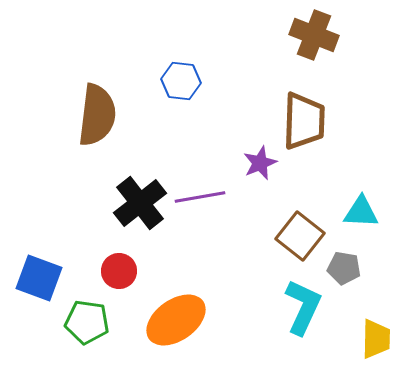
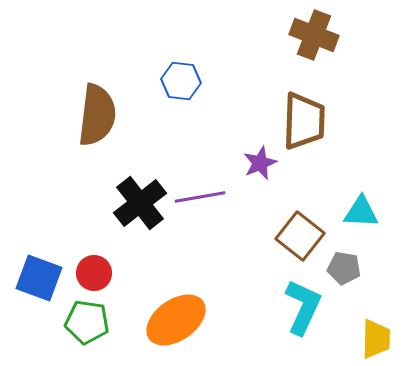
red circle: moved 25 px left, 2 px down
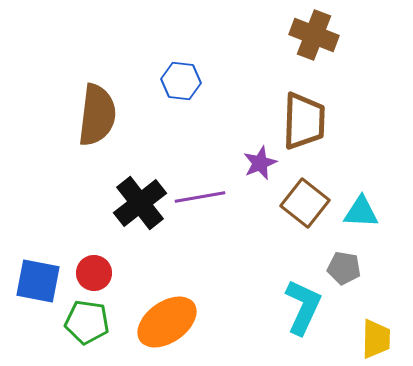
brown square: moved 5 px right, 33 px up
blue square: moved 1 px left, 3 px down; rotated 9 degrees counterclockwise
orange ellipse: moved 9 px left, 2 px down
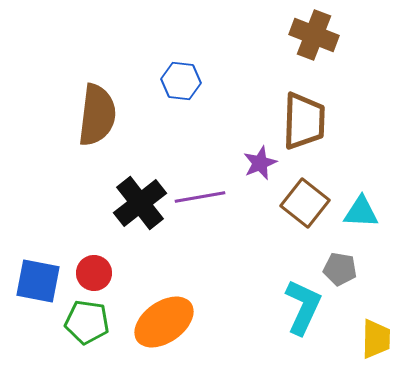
gray pentagon: moved 4 px left, 1 px down
orange ellipse: moved 3 px left
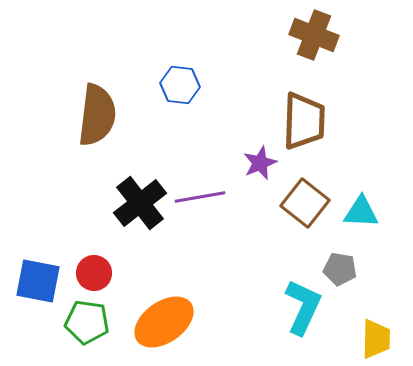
blue hexagon: moved 1 px left, 4 px down
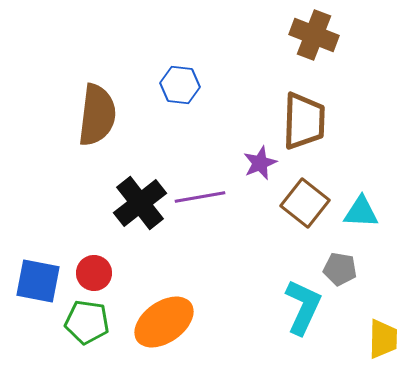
yellow trapezoid: moved 7 px right
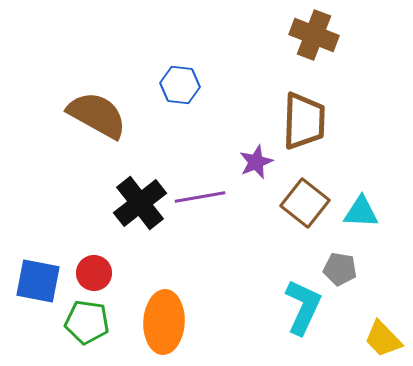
brown semicircle: rotated 68 degrees counterclockwise
purple star: moved 4 px left, 1 px up
orange ellipse: rotated 52 degrees counterclockwise
yellow trapezoid: rotated 135 degrees clockwise
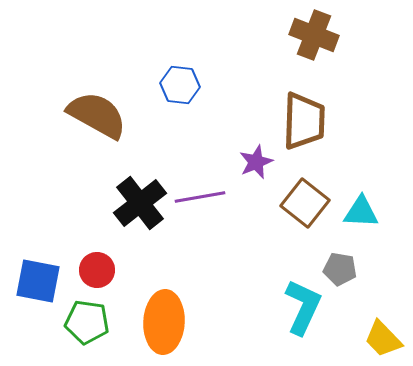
red circle: moved 3 px right, 3 px up
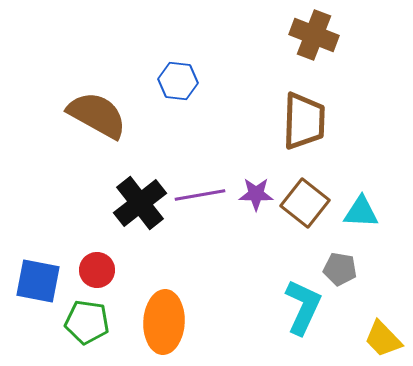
blue hexagon: moved 2 px left, 4 px up
purple star: moved 32 px down; rotated 24 degrees clockwise
purple line: moved 2 px up
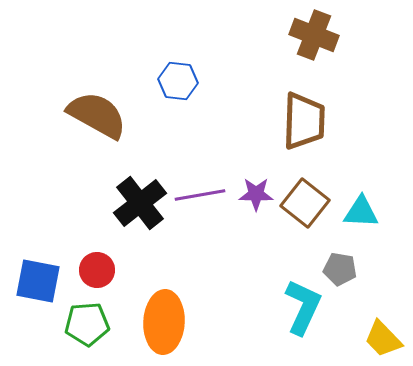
green pentagon: moved 2 px down; rotated 12 degrees counterclockwise
